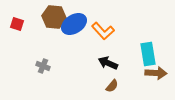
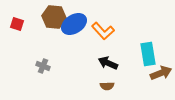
brown arrow: moved 5 px right; rotated 25 degrees counterclockwise
brown semicircle: moved 5 px left; rotated 48 degrees clockwise
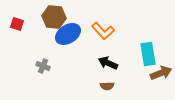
blue ellipse: moved 6 px left, 10 px down
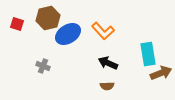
brown hexagon: moved 6 px left, 1 px down; rotated 20 degrees counterclockwise
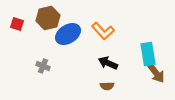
brown arrow: moved 5 px left; rotated 75 degrees clockwise
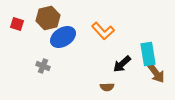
blue ellipse: moved 5 px left, 3 px down
black arrow: moved 14 px right, 1 px down; rotated 66 degrees counterclockwise
brown semicircle: moved 1 px down
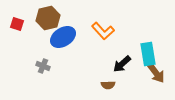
brown semicircle: moved 1 px right, 2 px up
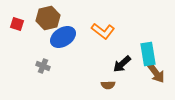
orange L-shape: rotated 10 degrees counterclockwise
